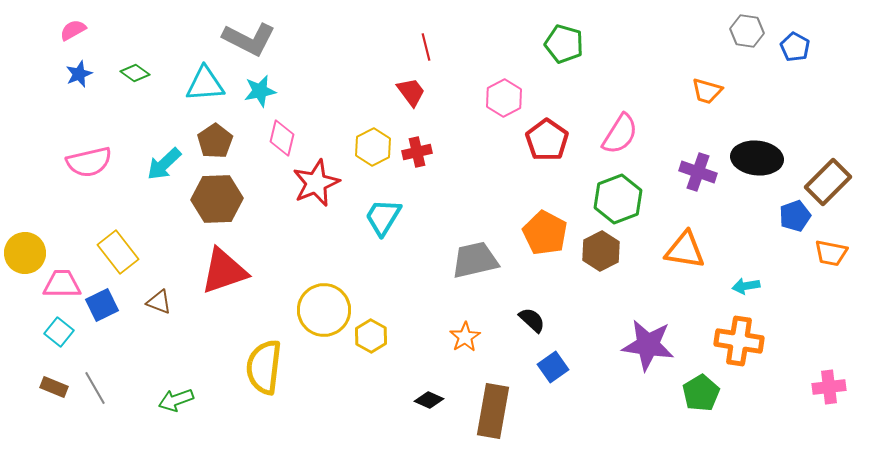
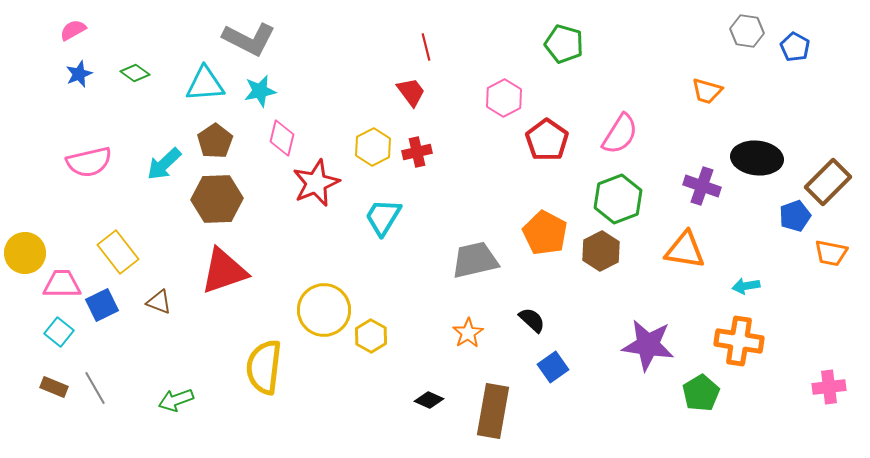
purple cross at (698, 172): moved 4 px right, 14 px down
orange star at (465, 337): moved 3 px right, 4 px up
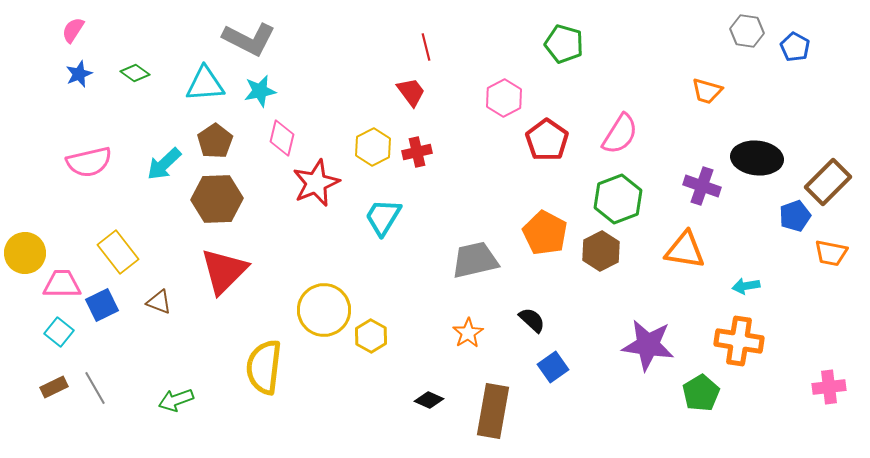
pink semicircle at (73, 30): rotated 28 degrees counterclockwise
red triangle at (224, 271): rotated 26 degrees counterclockwise
brown rectangle at (54, 387): rotated 48 degrees counterclockwise
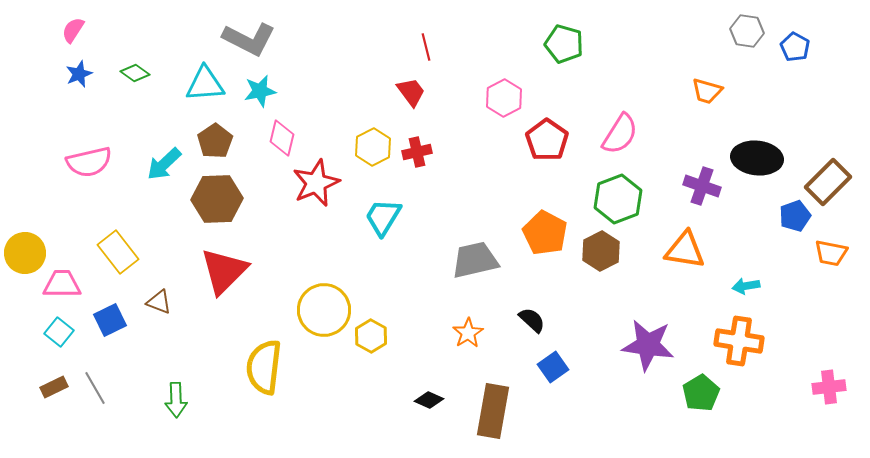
blue square at (102, 305): moved 8 px right, 15 px down
green arrow at (176, 400): rotated 72 degrees counterclockwise
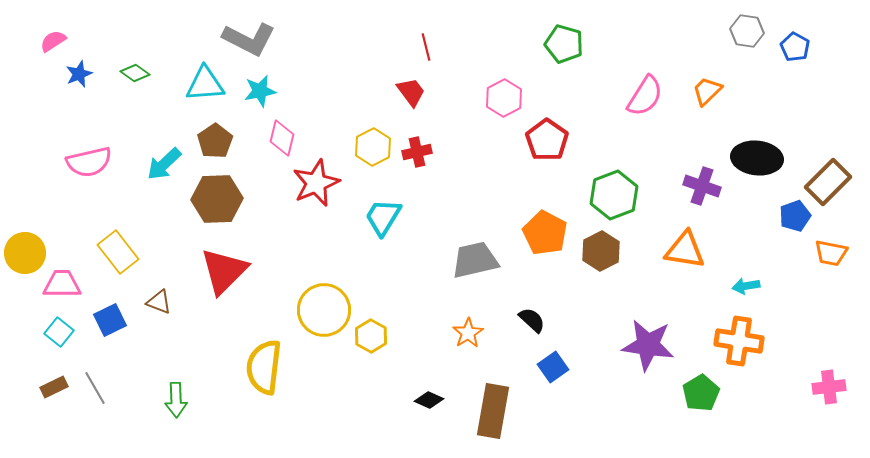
pink semicircle at (73, 30): moved 20 px left, 11 px down; rotated 24 degrees clockwise
orange trapezoid at (707, 91): rotated 120 degrees clockwise
pink semicircle at (620, 134): moved 25 px right, 38 px up
green hexagon at (618, 199): moved 4 px left, 4 px up
